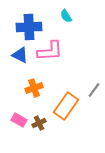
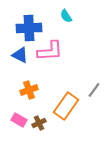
blue cross: moved 1 px down
orange cross: moved 5 px left, 2 px down
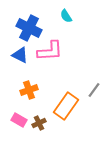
blue cross: rotated 30 degrees clockwise
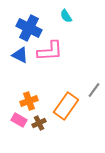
orange cross: moved 11 px down
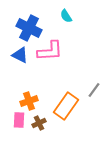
pink rectangle: rotated 63 degrees clockwise
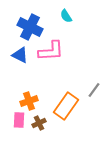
blue cross: moved 1 px right, 1 px up
pink L-shape: moved 1 px right
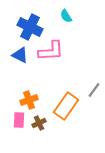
orange cross: moved 1 px up
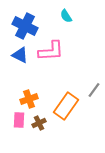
blue cross: moved 5 px left, 1 px up
orange cross: moved 1 px up
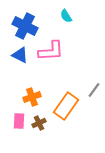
orange cross: moved 3 px right, 2 px up
pink rectangle: moved 1 px down
